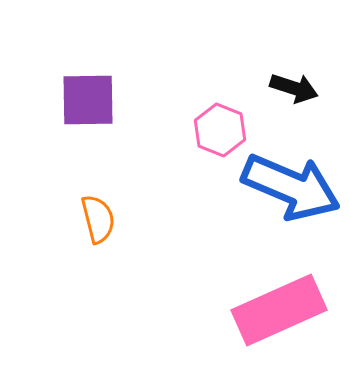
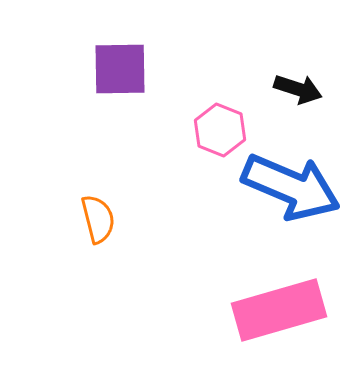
black arrow: moved 4 px right, 1 px down
purple square: moved 32 px right, 31 px up
pink rectangle: rotated 8 degrees clockwise
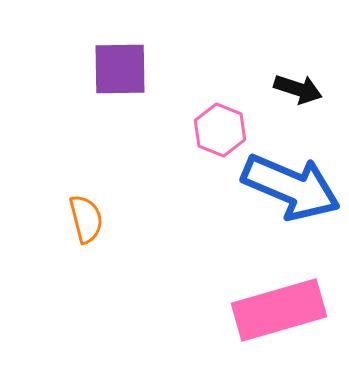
orange semicircle: moved 12 px left
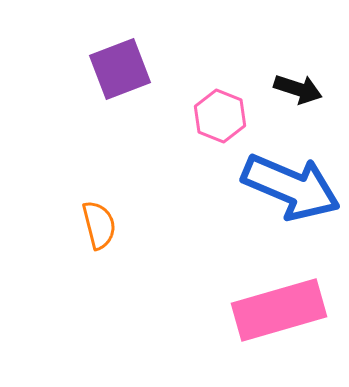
purple square: rotated 20 degrees counterclockwise
pink hexagon: moved 14 px up
orange semicircle: moved 13 px right, 6 px down
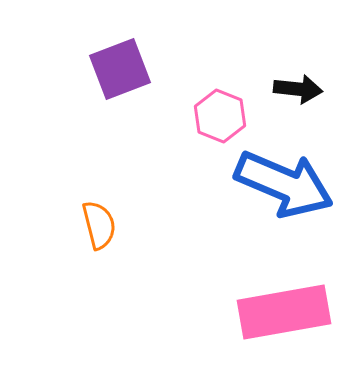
black arrow: rotated 12 degrees counterclockwise
blue arrow: moved 7 px left, 3 px up
pink rectangle: moved 5 px right, 2 px down; rotated 6 degrees clockwise
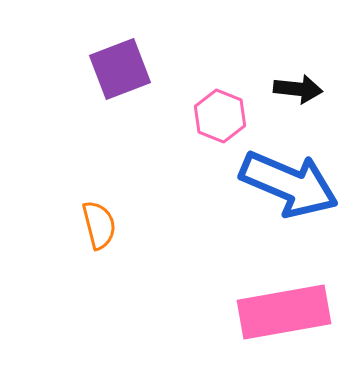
blue arrow: moved 5 px right
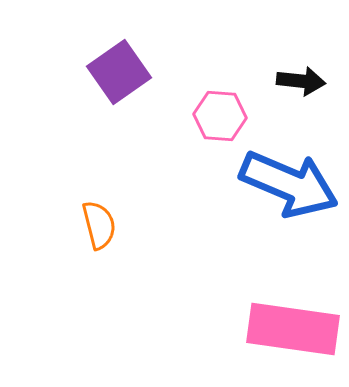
purple square: moved 1 px left, 3 px down; rotated 14 degrees counterclockwise
black arrow: moved 3 px right, 8 px up
pink hexagon: rotated 18 degrees counterclockwise
pink rectangle: moved 9 px right, 17 px down; rotated 18 degrees clockwise
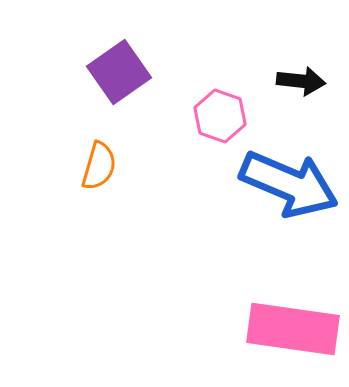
pink hexagon: rotated 15 degrees clockwise
orange semicircle: moved 59 px up; rotated 30 degrees clockwise
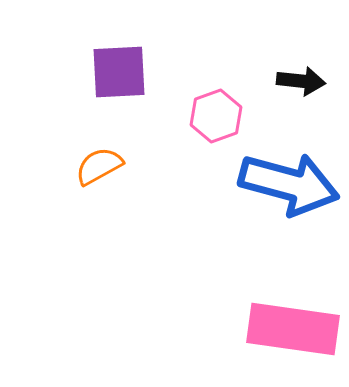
purple square: rotated 32 degrees clockwise
pink hexagon: moved 4 px left; rotated 21 degrees clockwise
orange semicircle: rotated 135 degrees counterclockwise
blue arrow: rotated 8 degrees counterclockwise
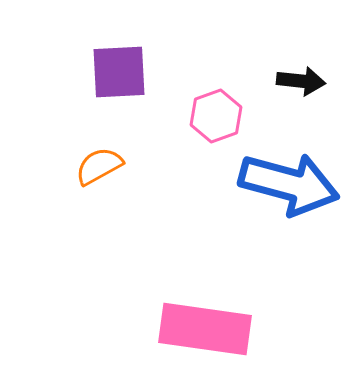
pink rectangle: moved 88 px left
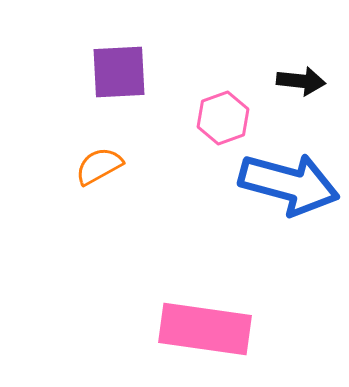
pink hexagon: moved 7 px right, 2 px down
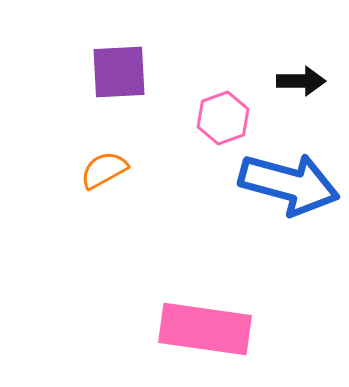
black arrow: rotated 6 degrees counterclockwise
orange semicircle: moved 5 px right, 4 px down
